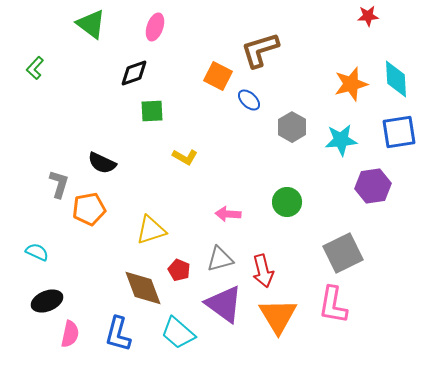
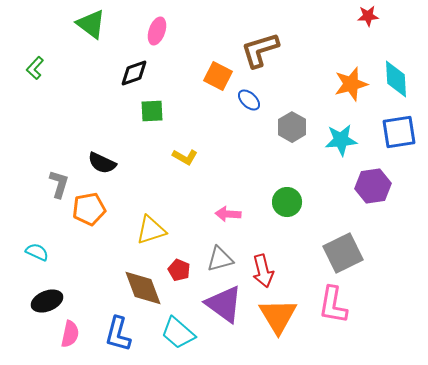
pink ellipse: moved 2 px right, 4 px down
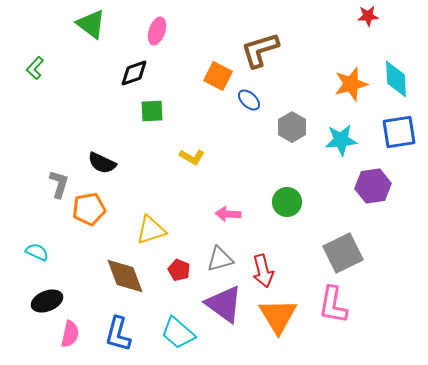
yellow L-shape: moved 7 px right
brown diamond: moved 18 px left, 12 px up
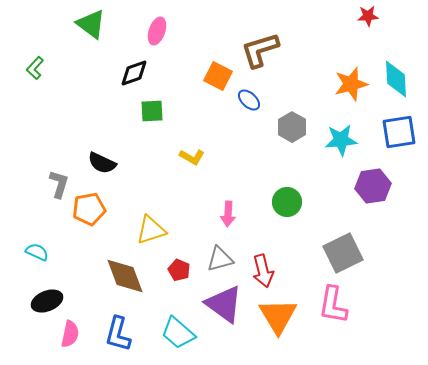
pink arrow: rotated 90 degrees counterclockwise
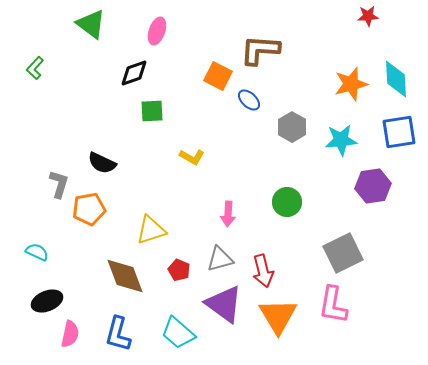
brown L-shape: rotated 21 degrees clockwise
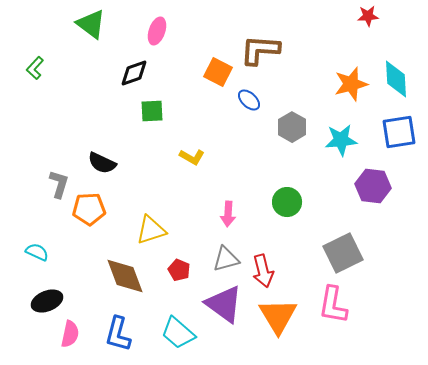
orange square: moved 4 px up
purple hexagon: rotated 16 degrees clockwise
orange pentagon: rotated 8 degrees clockwise
gray triangle: moved 6 px right
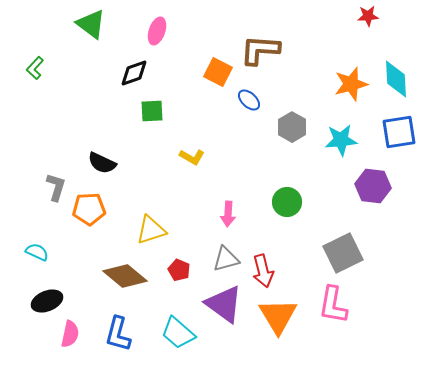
gray L-shape: moved 3 px left, 3 px down
brown diamond: rotated 30 degrees counterclockwise
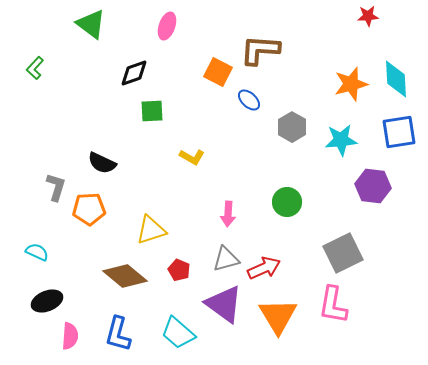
pink ellipse: moved 10 px right, 5 px up
red arrow: moved 1 px right, 3 px up; rotated 100 degrees counterclockwise
pink semicircle: moved 2 px down; rotated 8 degrees counterclockwise
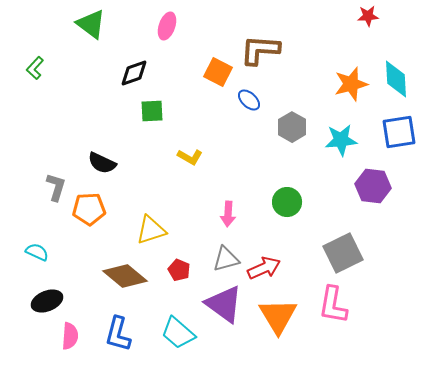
yellow L-shape: moved 2 px left
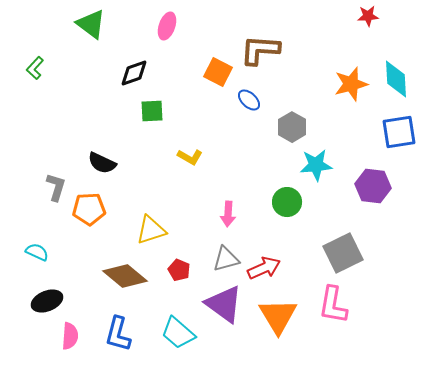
cyan star: moved 25 px left, 25 px down
